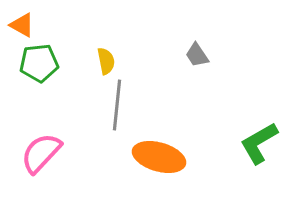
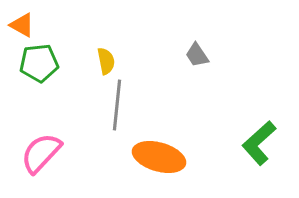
green L-shape: rotated 12 degrees counterclockwise
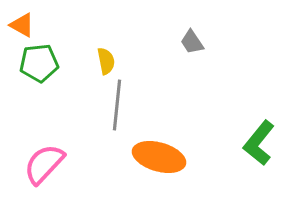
gray trapezoid: moved 5 px left, 13 px up
green L-shape: rotated 9 degrees counterclockwise
pink semicircle: moved 3 px right, 11 px down
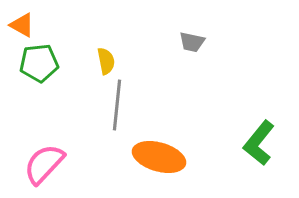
gray trapezoid: rotated 44 degrees counterclockwise
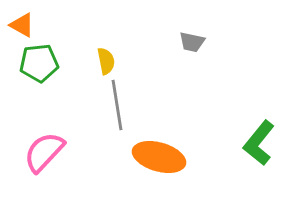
gray line: rotated 15 degrees counterclockwise
pink semicircle: moved 12 px up
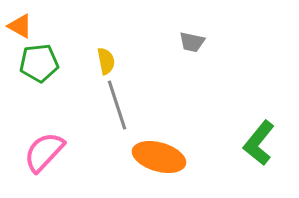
orange triangle: moved 2 px left, 1 px down
gray line: rotated 9 degrees counterclockwise
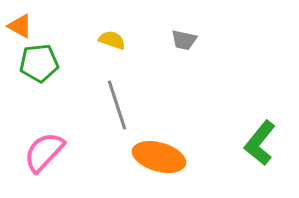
gray trapezoid: moved 8 px left, 2 px up
yellow semicircle: moved 6 px right, 21 px up; rotated 60 degrees counterclockwise
green L-shape: moved 1 px right
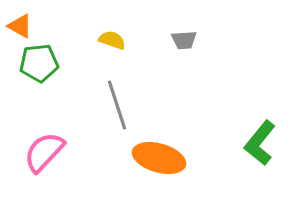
gray trapezoid: rotated 16 degrees counterclockwise
orange ellipse: moved 1 px down
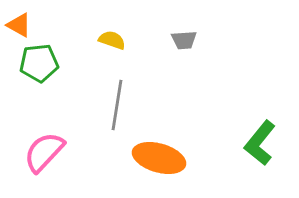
orange triangle: moved 1 px left, 1 px up
gray line: rotated 27 degrees clockwise
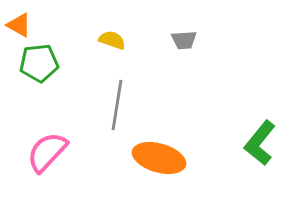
pink semicircle: moved 3 px right
